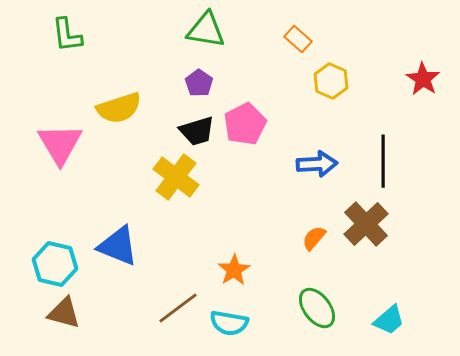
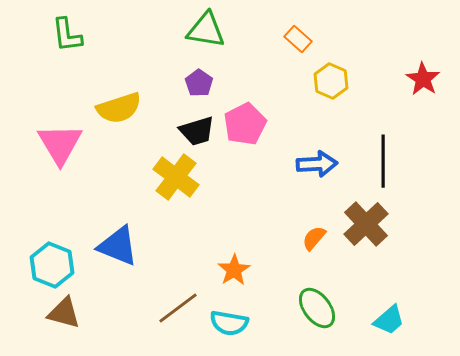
cyan hexagon: moved 3 px left, 1 px down; rotated 9 degrees clockwise
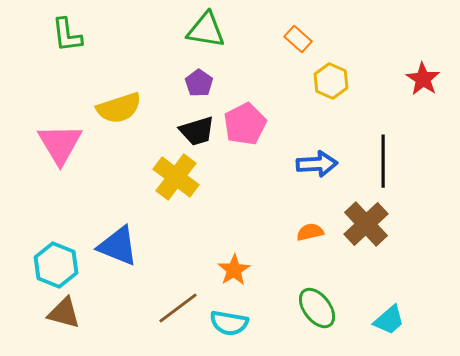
orange semicircle: moved 4 px left, 6 px up; rotated 36 degrees clockwise
cyan hexagon: moved 4 px right
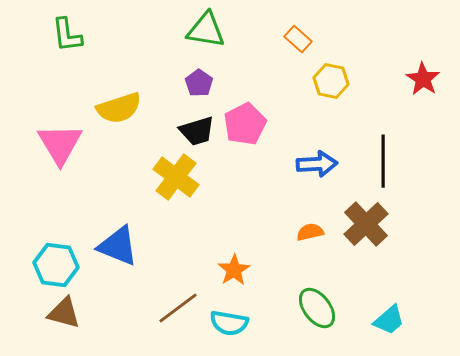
yellow hexagon: rotated 12 degrees counterclockwise
cyan hexagon: rotated 15 degrees counterclockwise
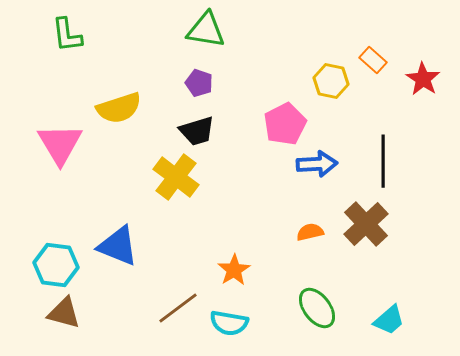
orange rectangle: moved 75 px right, 21 px down
purple pentagon: rotated 16 degrees counterclockwise
pink pentagon: moved 40 px right
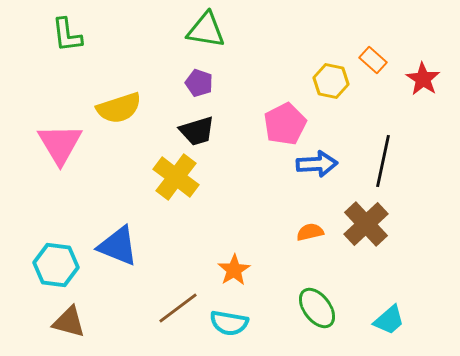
black line: rotated 12 degrees clockwise
brown triangle: moved 5 px right, 9 px down
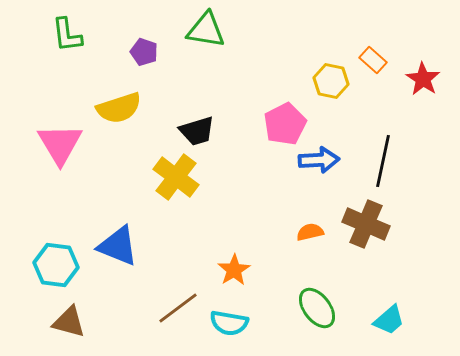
purple pentagon: moved 55 px left, 31 px up
blue arrow: moved 2 px right, 4 px up
brown cross: rotated 24 degrees counterclockwise
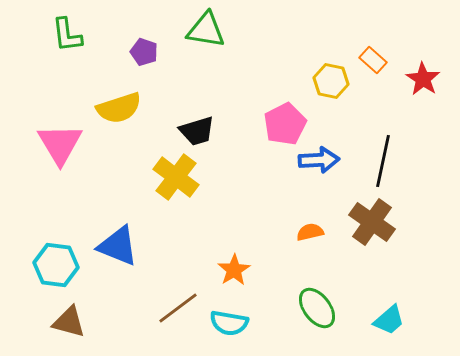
brown cross: moved 6 px right, 2 px up; rotated 12 degrees clockwise
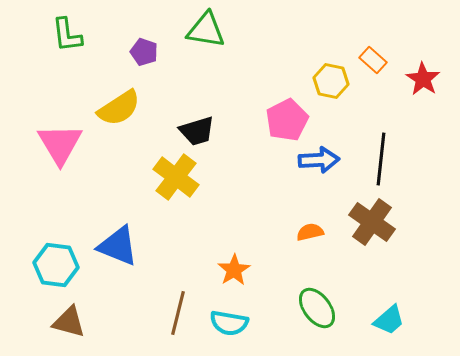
yellow semicircle: rotated 15 degrees counterclockwise
pink pentagon: moved 2 px right, 4 px up
black line: moved 2 px left, 2 px up; rotated 6 degrees counterclockwise
brown line: moved 5 px down; rotated 39 degrees counterclockwise
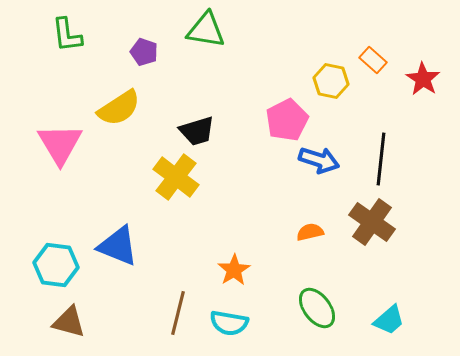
blue arrow: rotated 21 degrees clockwise
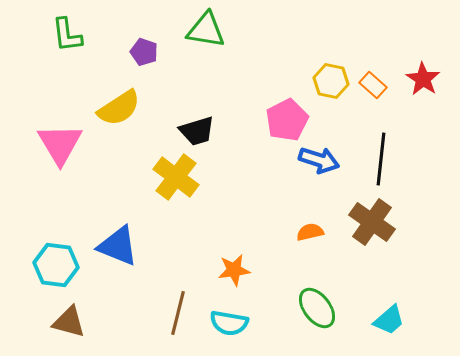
orange rectangle: moved 25 px down
orange star: rotated 24 degrees clockwise
